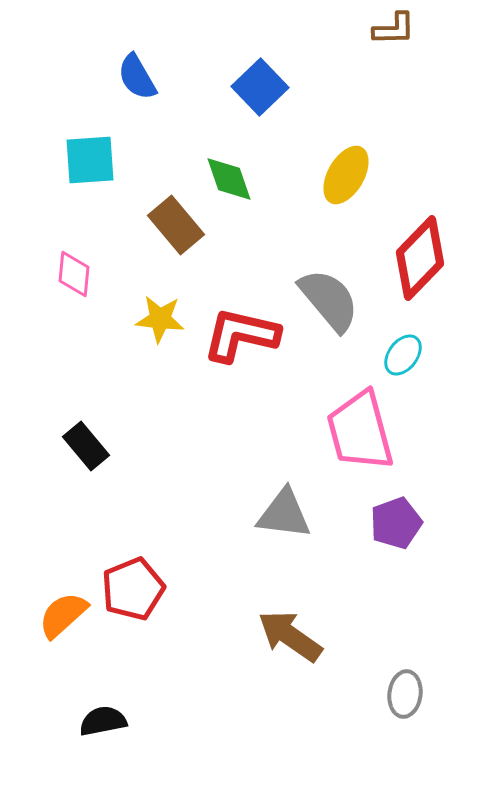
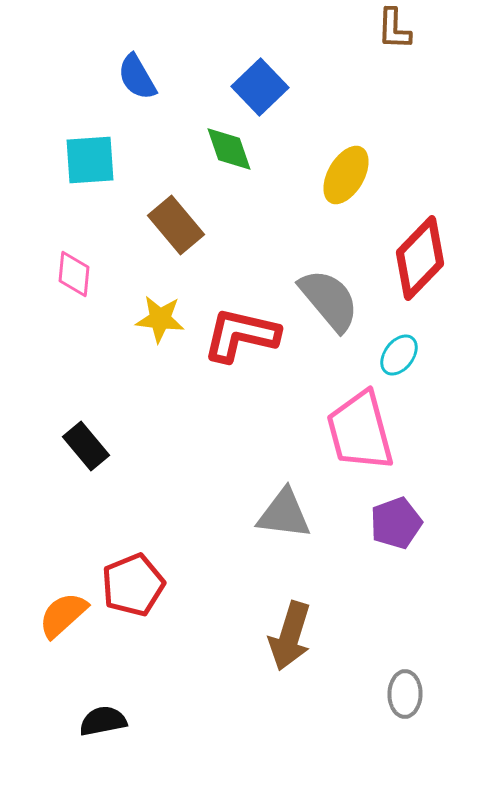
brown L-shape: rotated 93 degrees clockwise
green diamond: moved 30 px up
cyan ellipse: moved 4 px left
red pentagon: moved 4 px up
brown arrow: rotated 108 degrees counterclockwise
gray ellipse: rotated 6 degrees counterclockwise
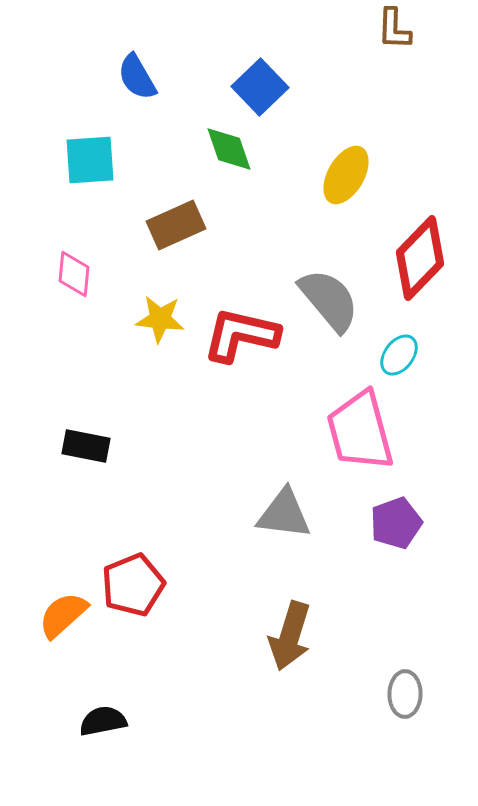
brown rectangle: rotated 74 degrees counterclockwise
black rectangle: rotated 39 degrees counterclockwise
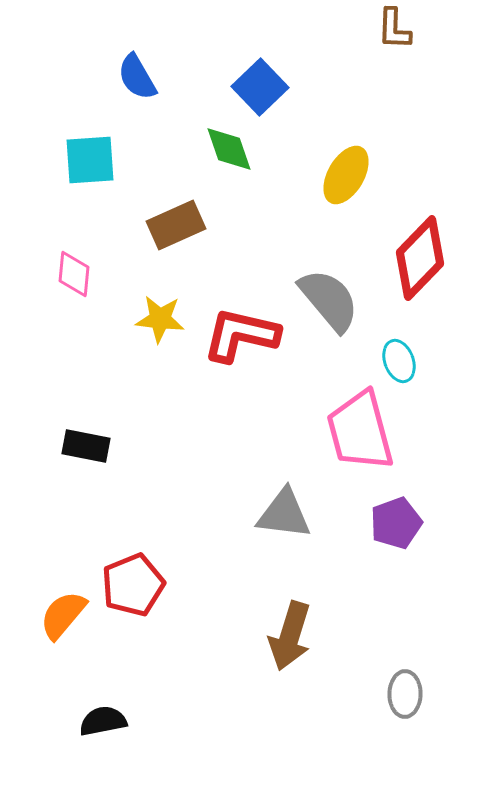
cyan ellipse: moved 6 px down; rotated 57 degrees counterclockwise
orange semicircle: rotated 8 degrees counterclockwise
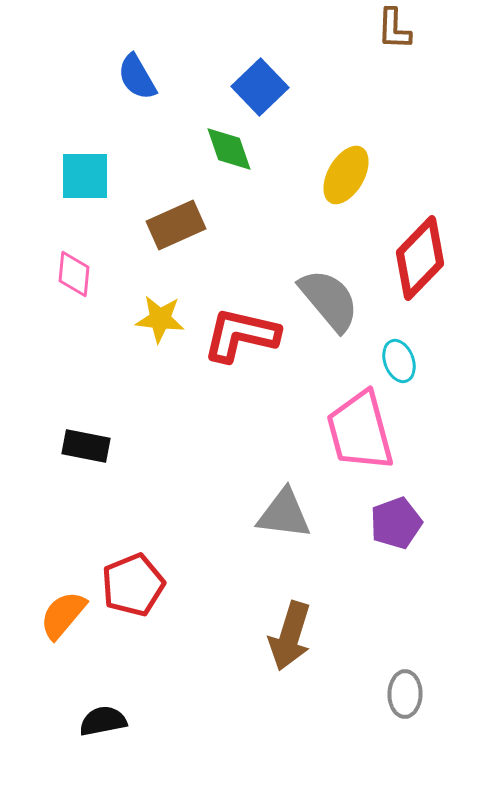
cyan square: moved 5 px left, 16 px down; rotated 4 degrees clockwise
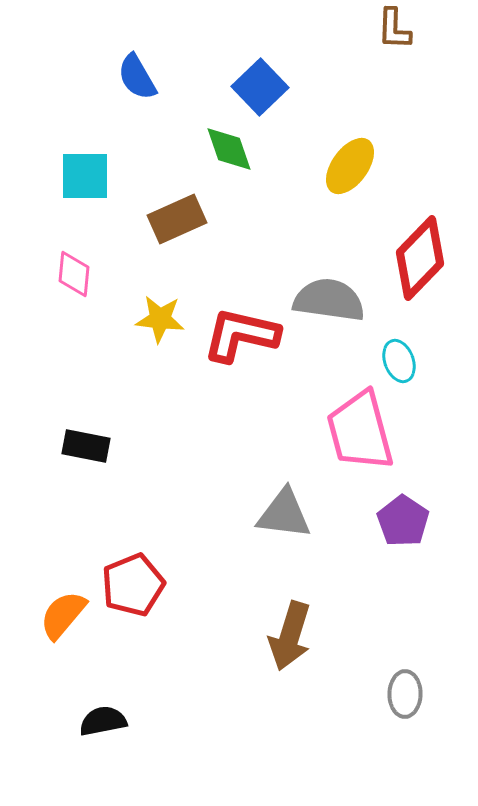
yellow ellipse: moved 4 px right, 9 px up; rotated 6 degrees clockwise
brown rectangle: moved 1 px right, 6 px up
gray semicircle: rotated 42 degrees counterclockwise
purple pentagon: moved 7 px right, 2 px up; rotated 18 degrees counterclockwise
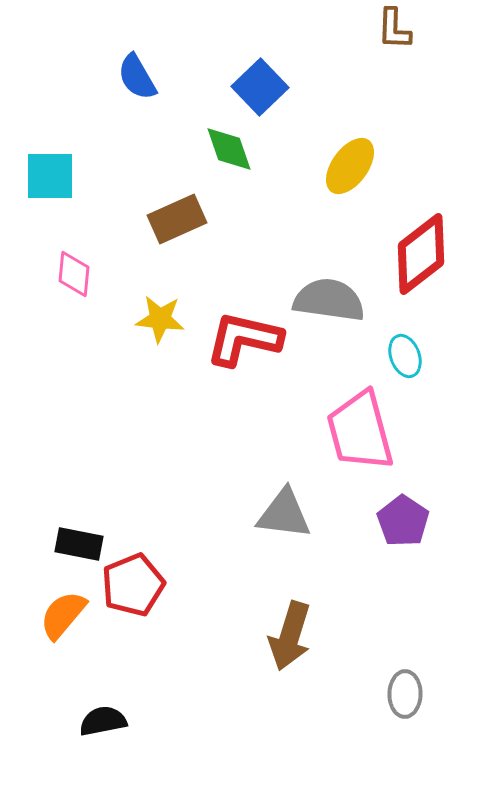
cyan square: moved 35 px left
red diamond: moved 1 px right, 4 px up; rotated 8 degrees clockwise
red L-shape: moved 3 px right, 4 px down
cyan ellipse: moved 6 px right, 5 px up
black rectangle: moved 7 px left, 98 px down
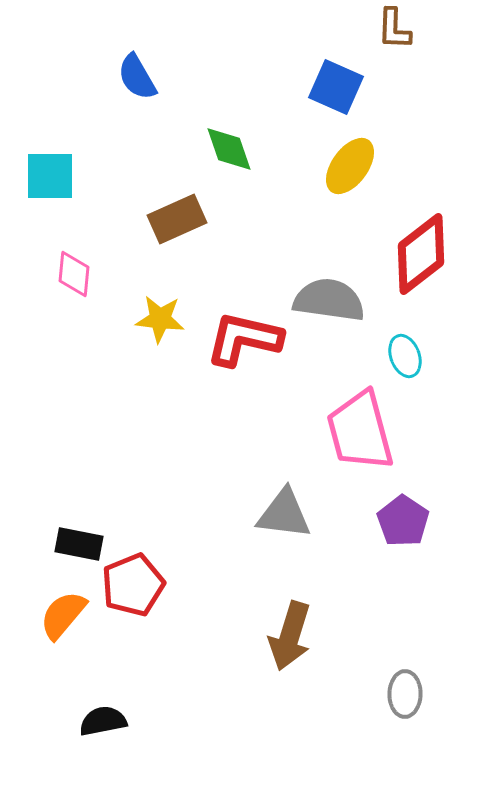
blue square: moved 76 px right; rotated 22 degrees counterclockwise
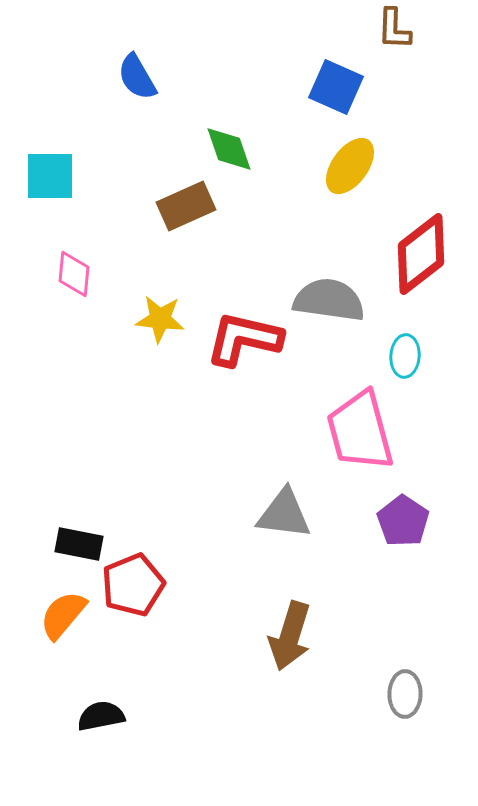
brown rectangle: moved 9 px right, 13 px up
cyan ellipse: rotated 24 degrees clockwise
black semicircle: moved 2 px left, 5 px up
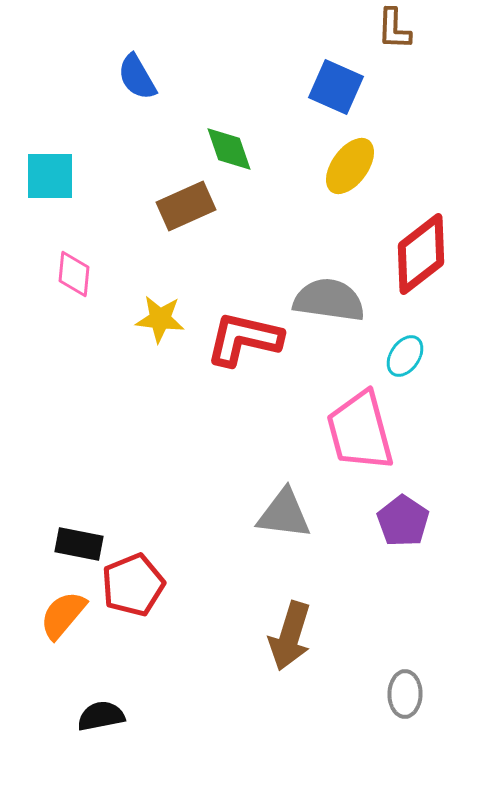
cyan ellipse: rotated 30 degrees clockwise
